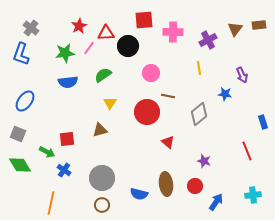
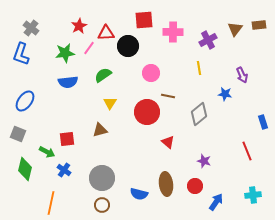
green diamond at (20, 165): moved 5 px right, 4 px down; rotated 45 degrees clockwise
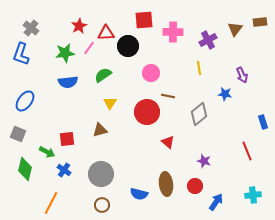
brown rectangle at (259, 25): moved 1 px right, 3 px up
gray circle at (102, 178): moved 1 px left, 4 px up
orange line at (51, 203): rotated 15 degrees clockwise
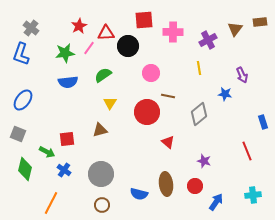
blue ellipse at (25, 101): moved 2 px left, 1 px up
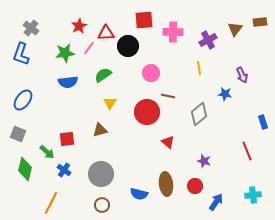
green arrow at (47, 152): rotated 14 degrees clockwise
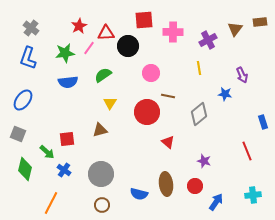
blue L-shape at (21, 54): moved 7 px right, 4 px down
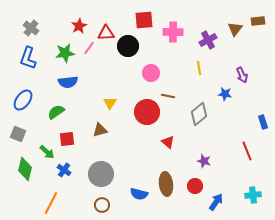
brown rectangle at (260, 22): moved 2 px left, 1 px up
green semicircle at (103, 75): moved 47 px left, 37 px down
